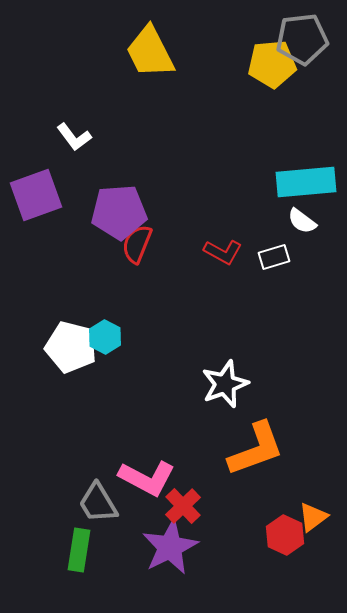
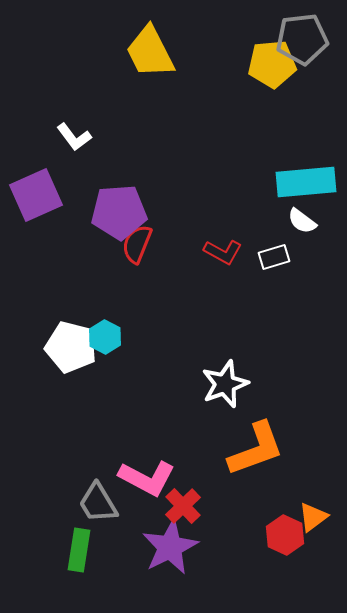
purple square: rotated 4 degrees counterclockwise
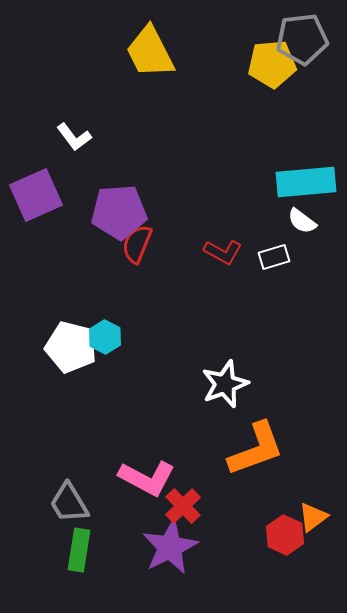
gray trapezoid: moved 29 px left
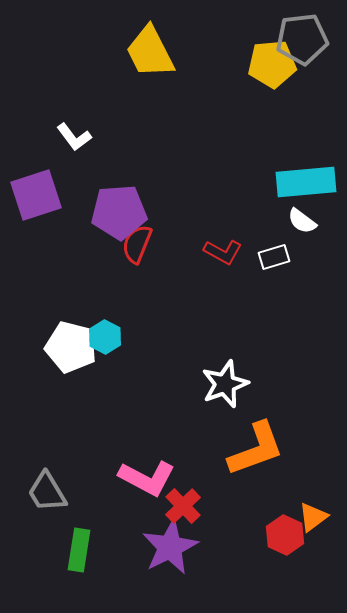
purple square: rotated 6 degrees clockwise
gray trapezoid: moved 22 px left, 11 px up
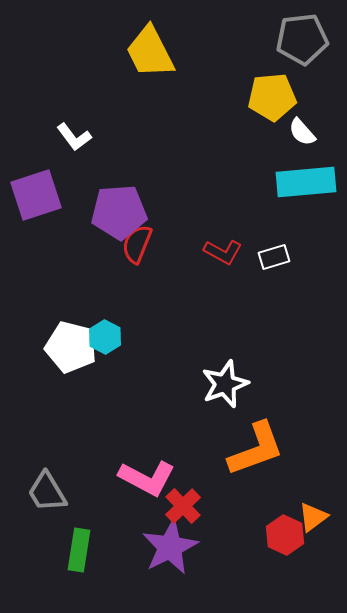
yellow pentagon: moved 33 px down
white semicircle: moved 89 px up; rotated 12 degrees clockwise
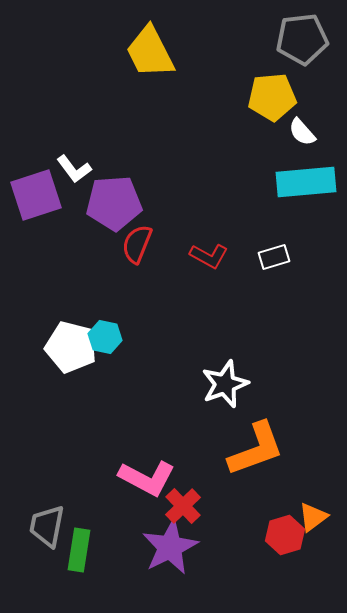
white L-shape: moved 32 px down
purple pentagon: moved 5 px left, 9 px up
red L-shape: moved 14 px left, 4 px down
cyan hexagon: rotated 16 degrees counterclockwise
gray trapezoid: moved 34 px down; rotated 42 degrees clockwise
red hexagon: rotated 18 degrees clockwise
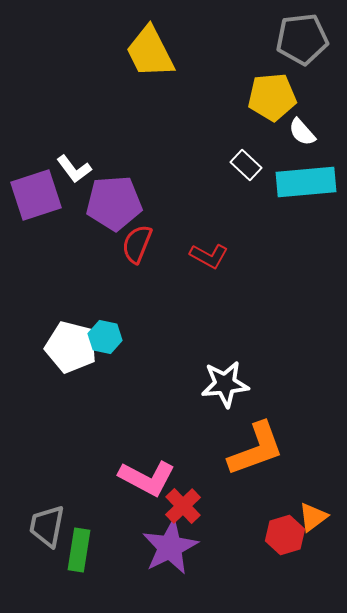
white rectangle: moved 28 px left, 92 px up; rotated 60 degrees clockwise
white star: rotated 15 degrees clockwise
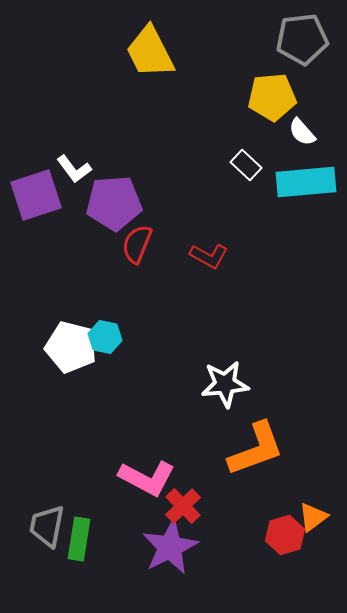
green rectangle: moved 11 px up
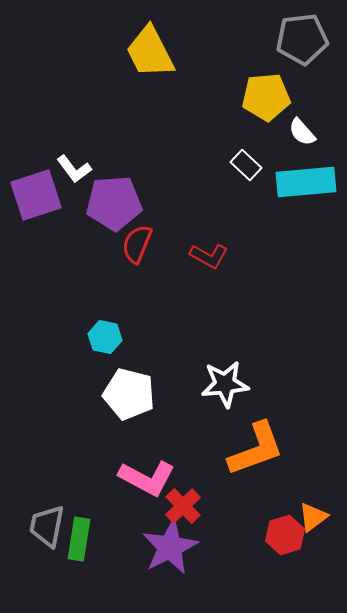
yellow pentagon: moved 6 px left
white pentagon: moved 58 px right, 47 px down
